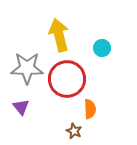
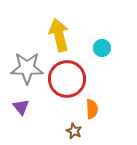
orange semicircle: moved 2 px right
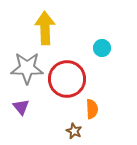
yellow arrow: moved 14 px left, 7 px up; rotated 12 degrees clockwise
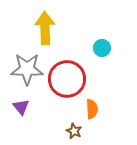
gray star: moved 1 px down
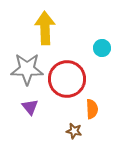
purple triangle: moved 9 px right
brown star: rotated 14 degrees counterclockwise
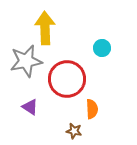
gray star: moved 1 px left, 8 px up; rotated 12 degrees counterclockwise
purple triangle: rotated 18 degrees counterclockwise
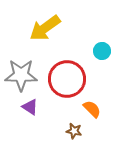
yellow arrow: rotated 124 degrees counterclockwise
cyan circle: moved 3 px down
gray star: moved 5 px left, 14 px down; rotated 12 degrees clockwise
orange semicircle: rotated 42 degrees counterclockwise
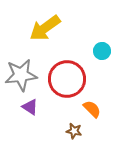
gray star: rotated 8 degrees counterclockwise
